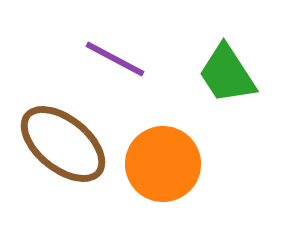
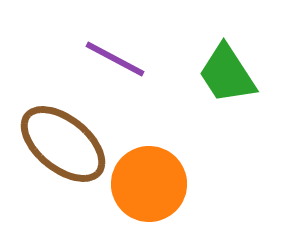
orange circle: moved 14 px left, 20 px down
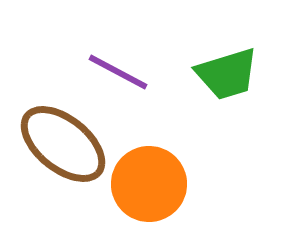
purple line: moved 3 px right, 13 px down
green trapezoid: rotated 74 degrees counterclockwise
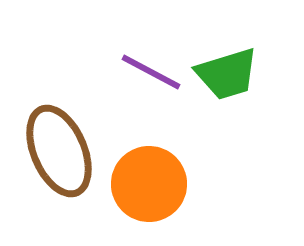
purple line: moved 33 px right
brown ellipse: moved 4 px left, 7 px down; rotated 28 degrees clockwise
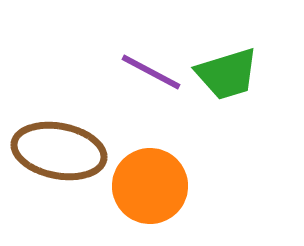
brown ellipse: rotated 56 degrees counterclockwise
orange circle: moved 1 px right, 2 px down
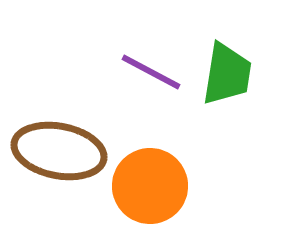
green trapezoid: rotated 64 degrees counterclockwise
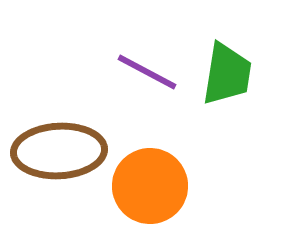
purple line: moved 4 px left
brown ellipse: rotated 14 degrees counterclockwise
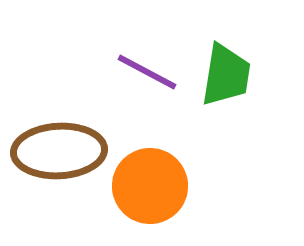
green trapezoid: moved 1 px left, 1 px down
